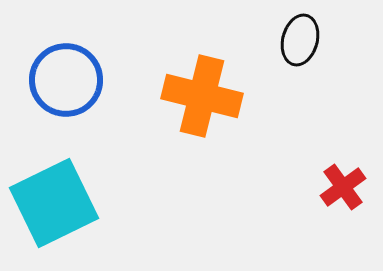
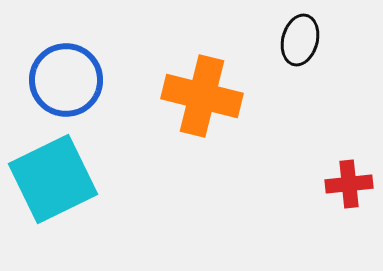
red cross: moved 6 px right, 3 px up; rotated 30 degrees clockwise
cyan square: moved 1 px left, 24 px up
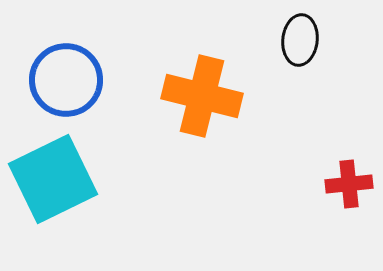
black ellipse: rotated 9 degrees counterclockwise
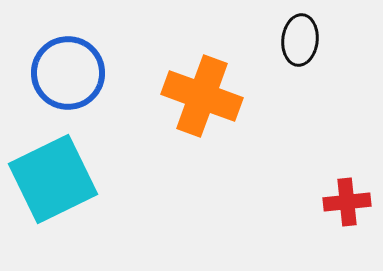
blue circle: moved 2 px right, 7 px up
orange cross: rotated 6 degrees clockwise
red cross: moved 2 px left, 18 px down
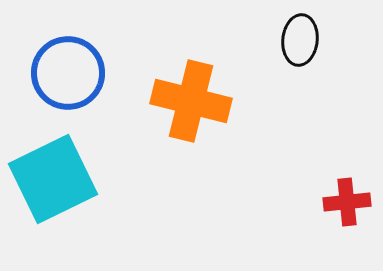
orange cross: moved 11 px left, 5 px down; rotated 6 degrees counterclockwise
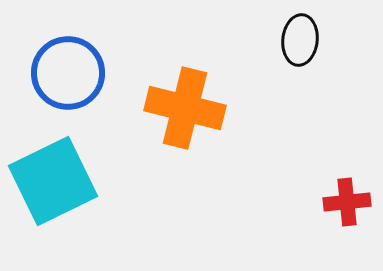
orange cross: moved 6 px left, 7 px down
cyan square: moved 2 px down
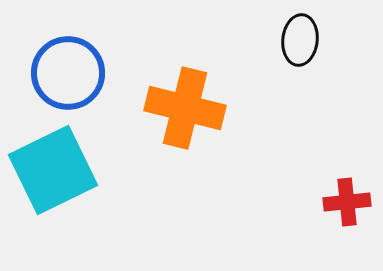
cyan square: moved 11 px up
